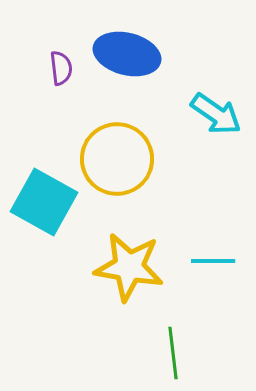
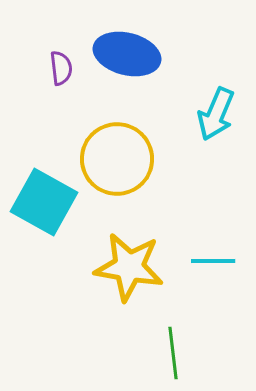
cyan arrow: rotated 78 degrees clockwise
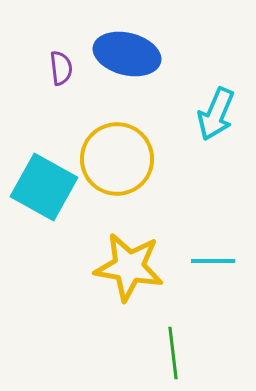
cyan square: moved 15 px up
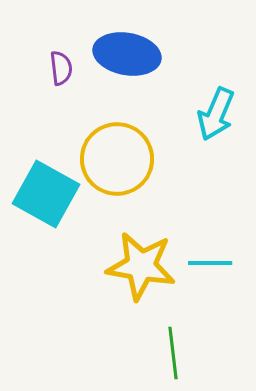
blue ellipse: rotated 4 degrees counterclockwise
cyan square: moved 2 px right, 7 px down
cyan line: moved 3 px left, 2 px down
yellow star: moved 12 px right, 1 px up
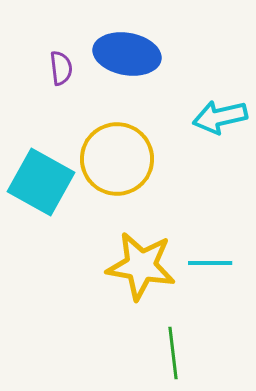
cyan arrow: moved 4 px right, 3 px down; rotated 54 degrees clockwise
cyan square: moved 5 px left, 12 px up
